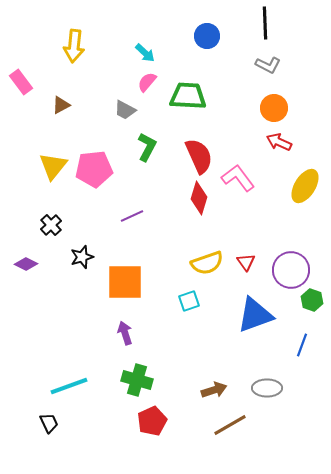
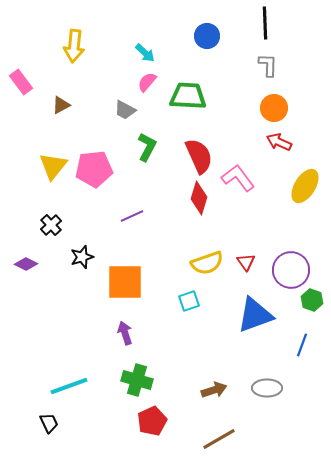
gray L-shape: rotated 115 degrees counterclockwise
brown line: moved 11 px left, 14 px down
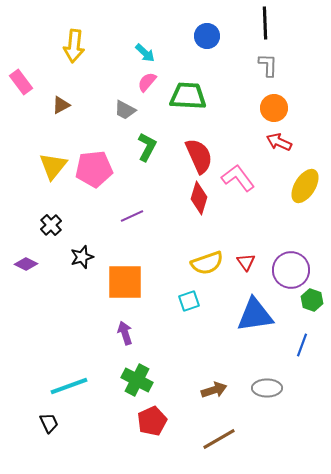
blue triangle: rotated 12 degrees clockwise
green cross: rotated 12 degrees clockwise
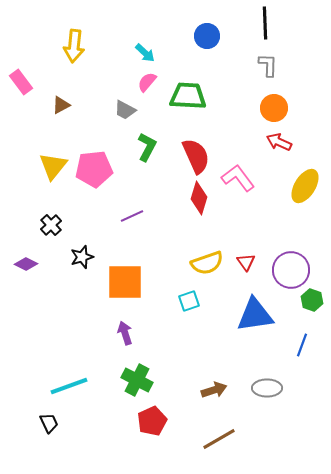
red semicircle: moved 3 px left
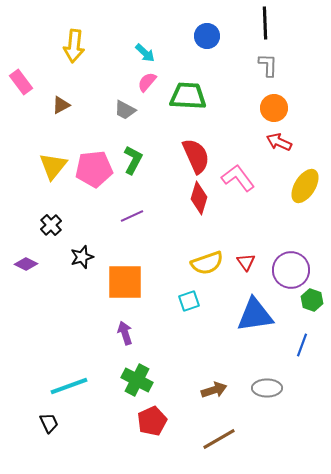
green L-shape: moved 14 px left, 13 px down
